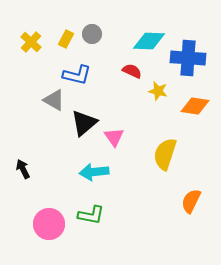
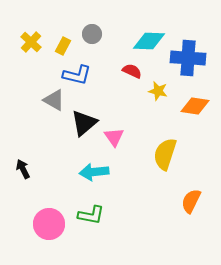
yellow rectangle: moved 3 px left, 7 px down
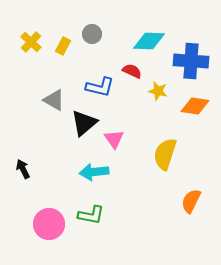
blue cross: moved 3 px right, 3 px down
blue L-shape: moved 23 px right, 12 px down
pink triangle: moved 2 px down
